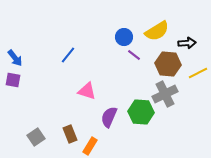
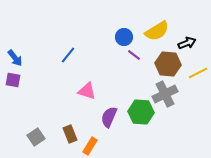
black arrow: rotated 18 degrees counterclockwise
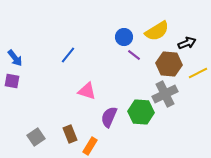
brown hexagon: moved 1 px right
purple square: moved 1 px left, 1 px down
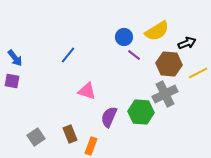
orange rectangle: moved 1 px right; rotated 12 degrees counterclockwise
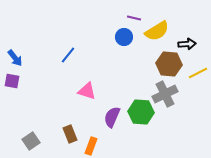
black arrow: moved 1 px down; rotated 18 degrees clockwise
purple line: moved 37 px up; rotated 24 degrees counterclockwise
purple semicircle: moved 3 px right
gray square: moved 5 px left, 4 px down
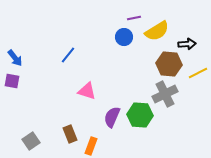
purple line: rotated 24 degrees counterclockwise
green hexagon: moved 1 px left, 3 px down
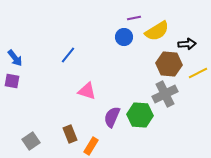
orange rectangle: rotated 12 degrees clockwise
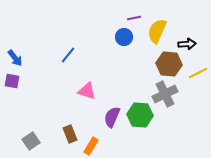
yellow semicircle: rotated 145 degrees clockwise
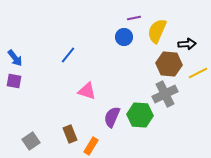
purple square: moved 2 px right
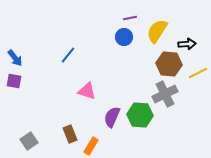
purple line: moved 4 px left
yellow semicircle: rotated 10 degrees clockwise
gray square: moved 2 px left
